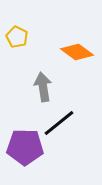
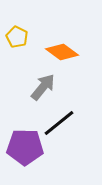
orange diamond: moved 15 px left
gray arrow: rotated 48 degrees clockwise
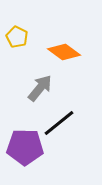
orange diamond: moved 2 px right
gray arrow: moved 3 px left, 1 px down
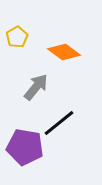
yellow pentagon: rotated 15 degrees clockwise
gray arrow: moved 4 px left, 1 px up
purple pentagon: rotated 9 degrees clockwise
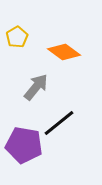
purple pentagon: moved 1 px left, 2 px up
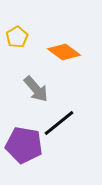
gray arrow: moved 2 px down; rotated 100 degrees clockwise
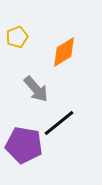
yellow pentagon: rotated 10 degrees clockwise
orange diamond: rotated 68 degrees counterclockwise
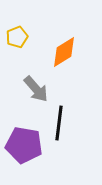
black line: rotated 44 degrees counterclockwise
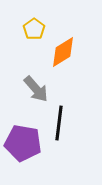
yellow pentagon: moved 17 px right, 8 px up; rotated 15 degrees counterclockwise
orange diamond: moved 1 px left
purple pentagon: moved 1 px left, 2 px up
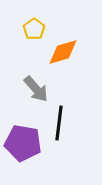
orange diamond: rotated 16 degrees clockwise
